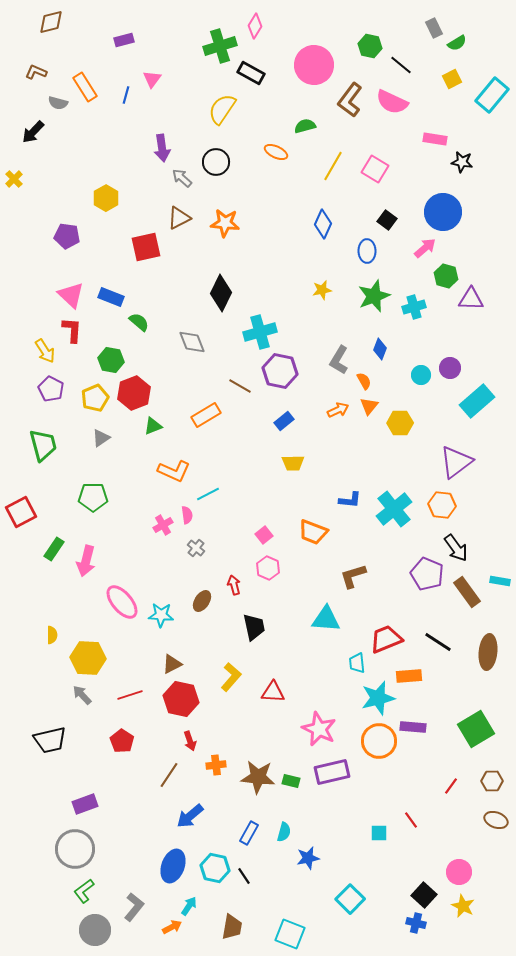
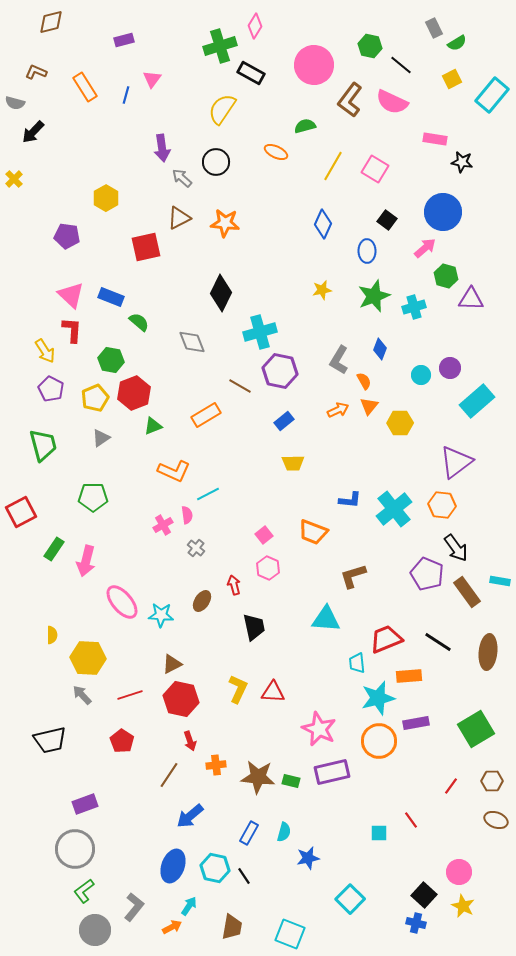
gray semicircle at (58, 103): moved 43 px left
yellow L-shape at (231, 677): moved 7 px right, 12 px down; rotated 16 degrees counterclockwise
purple rectangle at (413, 727): moved 3 px right, 4 px up; rotated 15 degrees counterclockwise
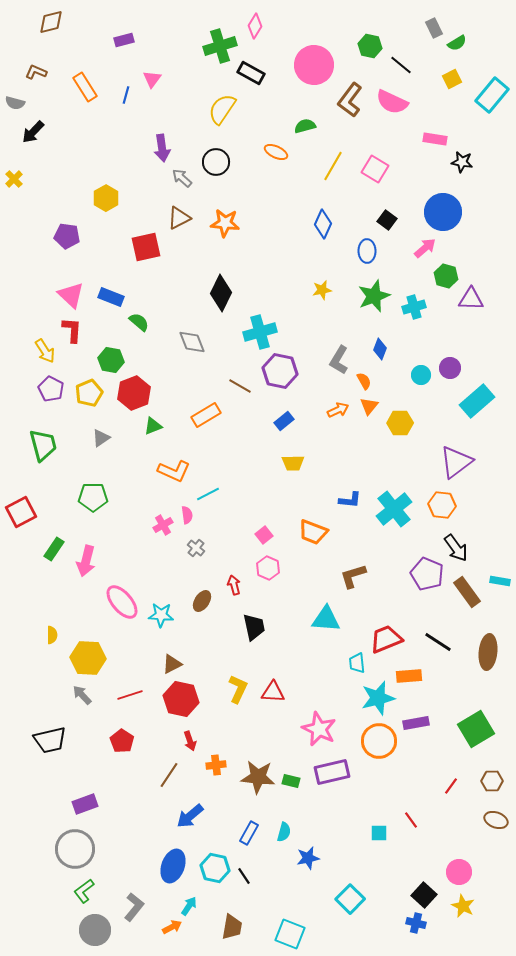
yellow pentagon at (95, 398): moved 6 px left, 5 px up
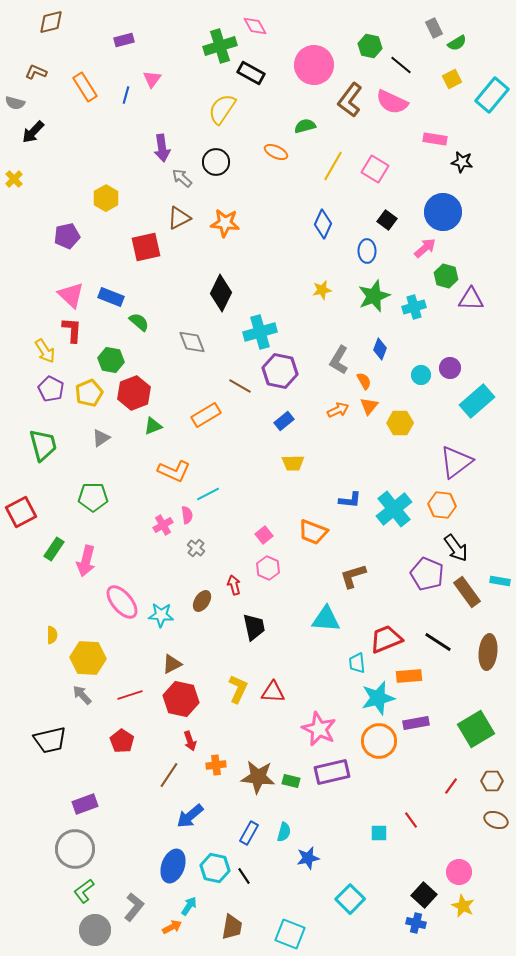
pink diamond at (255, 26): rotated 60 degrees counterclockwise
purple pentagon at (67, 236): rotated 20 degrees counterclockwise
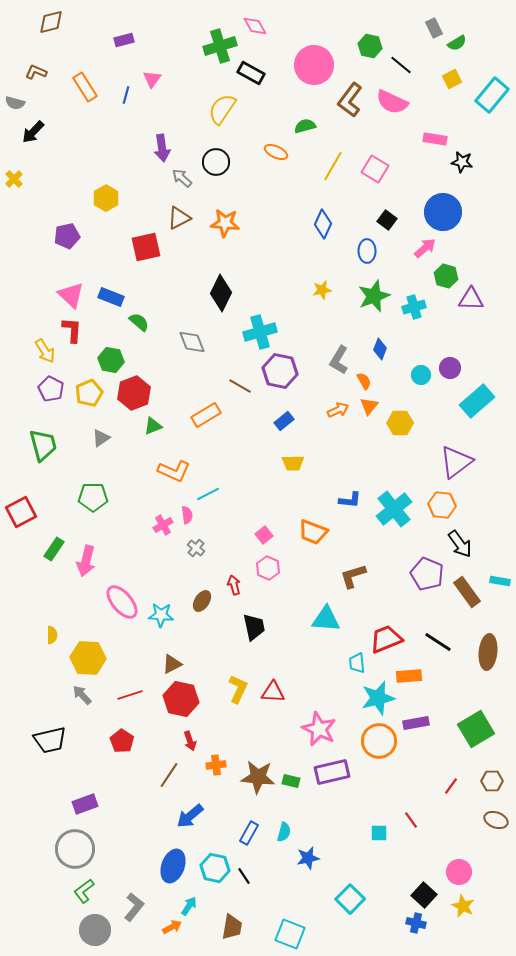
black arrow at (456, 548): moved 4 px right, 4 px up
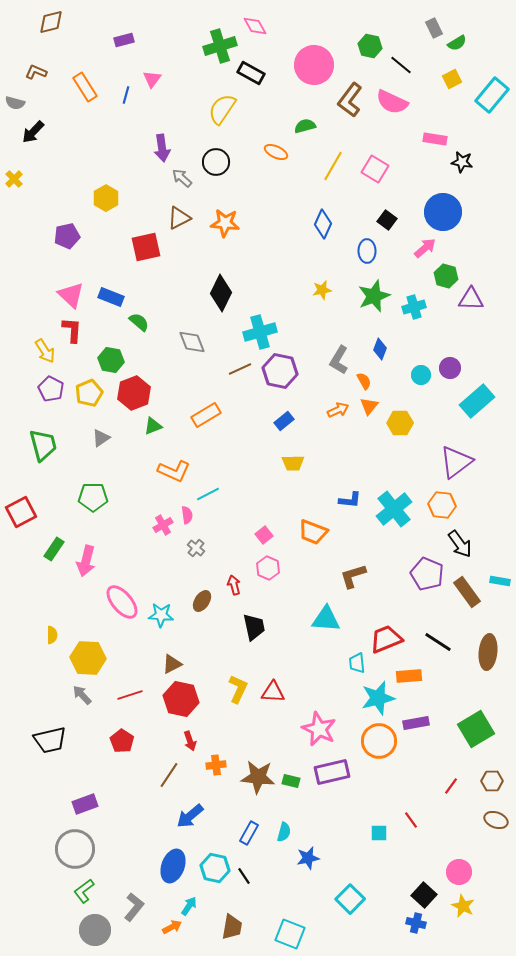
brown line at (240, 386): moved 17 px up; rotated 55 degrees counterclockwise
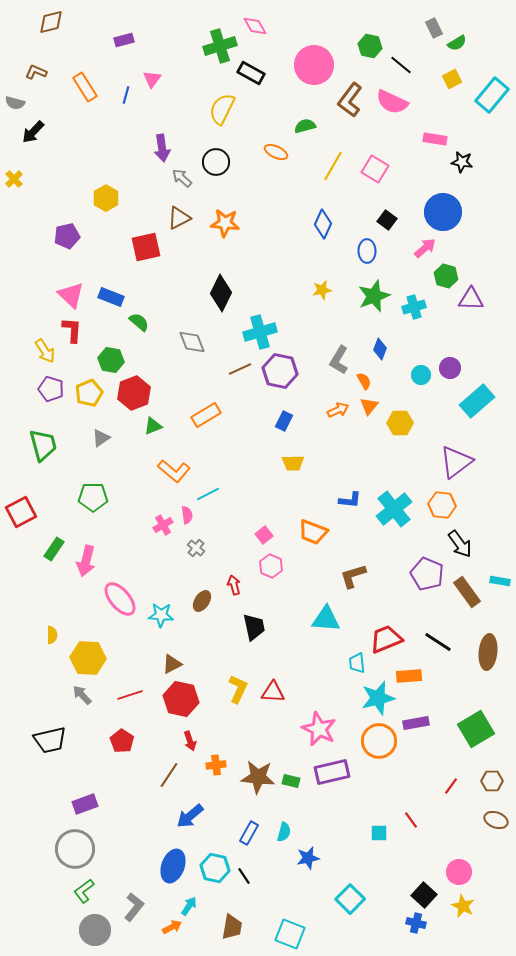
yellow semicircle at (222, 109): rotated 8 degrees counterclockwise
purple pentagon at (51, 389): rotated 10 degrees counterclockwise
blue rectangle at (284, 421): rotated 24 degrees counterclockwise
orange L-shape at (174, 471): rotated 16 degrees clockwise
pink hexagon at (268, 568): moved 3 px right, 2 px up
pink ellipse at (122, 602): moved 2 px left, 3 px up
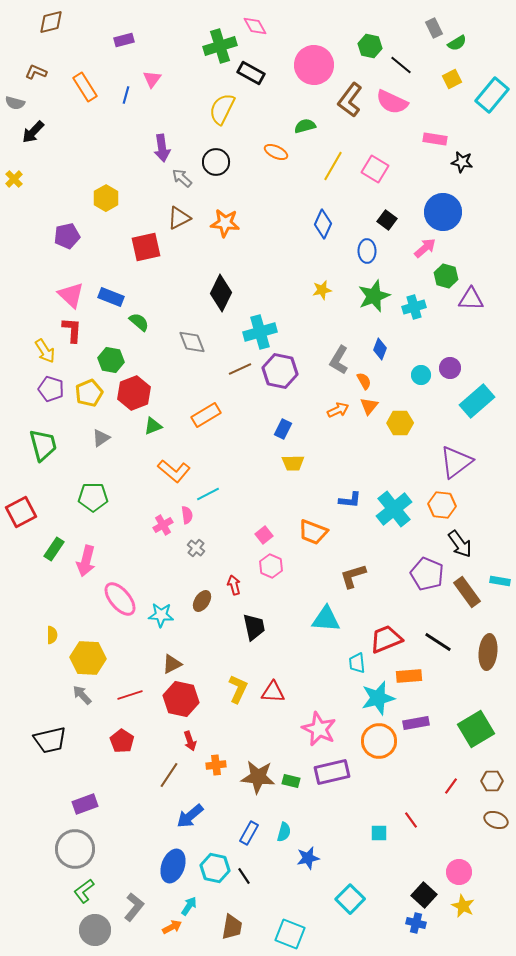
blue rectangle at (284, 421): moved 1 px left, 8 px down
